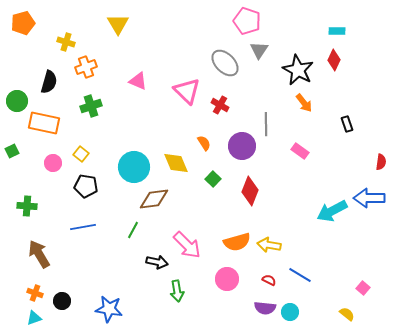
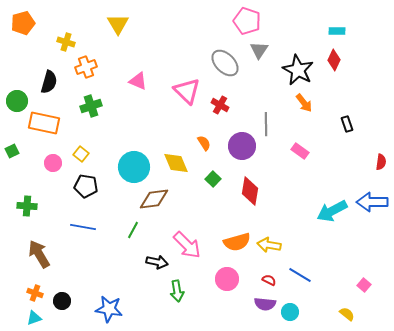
red diamond at (250, 191): rotated 12 degrees counterclockwise
blue arrow at (369, 198): moved 3 px right, 4 px down
blue line at (83, 227): rotated 20 degrees clockwise
pink square at (363, 288): moved 1 px right, 3 px up
purple semicircle at (265, 308): moved 4 px up
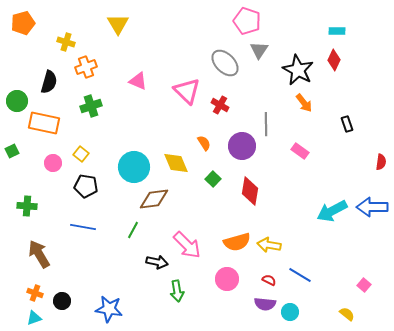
blue arrow at (372, 202): moved 5 px down
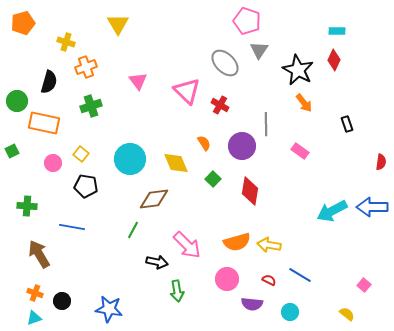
pink triangle at (138, 81): rotated 30 degrees clockwise
cyan circle at (134, 167): moved 4 px left, 8 px up
blue line at (83, 227): moved 11 px left
purple semicircle at (265, 304): moved 13 px left
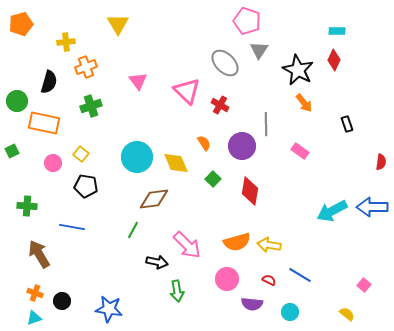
orange pentagon at (23, 23): moved 2 px left, 1 px down
yellow cross at (66, 42): rotated 24 degrees counterclockwise
cyan circle at (130, 159): moved 7 px right, 2 px up
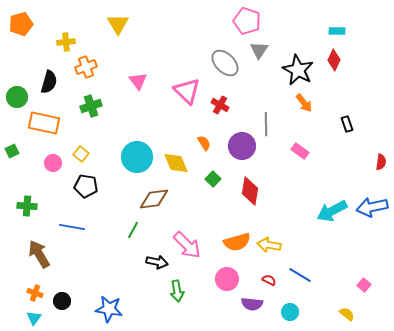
green circle at (17, 101): moved 4 px up
blue arrow at (372, 207): rotated 12 degrees counterclockwise
cyan triangle at (34, 318): rotated 35 degrees counterclockwise
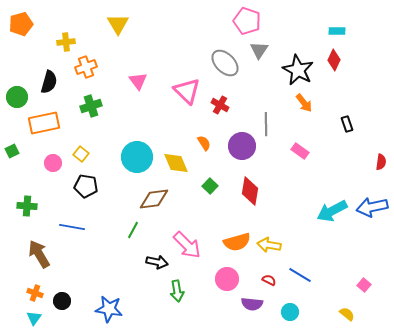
orange rectangle at (44, 123): rotated 24 degrees counterclockwise
green square at (213, 179): moved 3 px left, 7 px down
